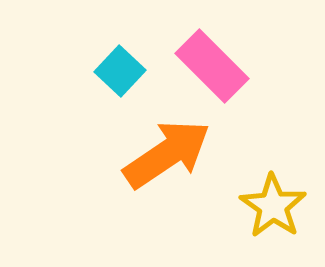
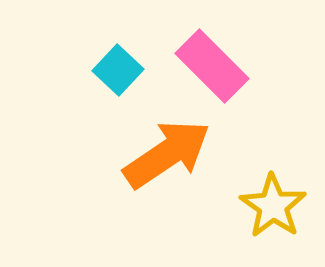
cyan square: moved 2 px left, 1 px up
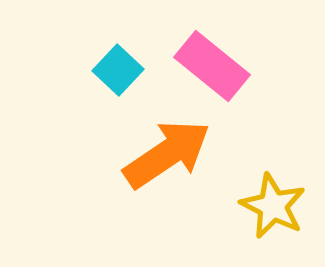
pink rectangle: rotated 6 degrees counterclockwise
yellow star: rotated 8 degrees counterclockwise
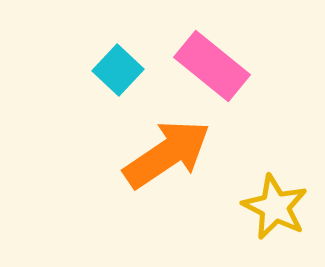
yellow star: moved 2 px right, 1 px down
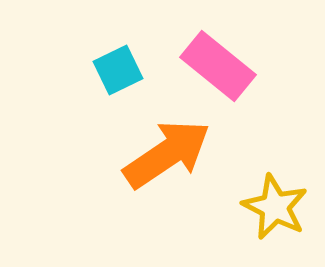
pink rectangle: moved 6 px right
cyan square: rotated 21 degrees clockwise
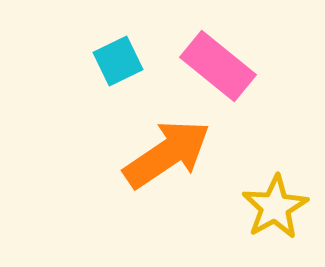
cyan square: moved 9 px up
yellow star: rotated 16 degrees clockwise
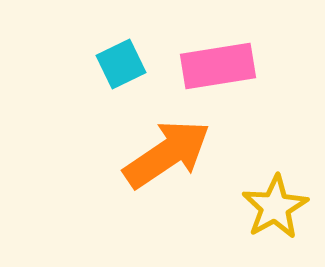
cyan square: moved 3 px right, 3 px down
pink rectangle: rotated 48 degrees counterclockwise
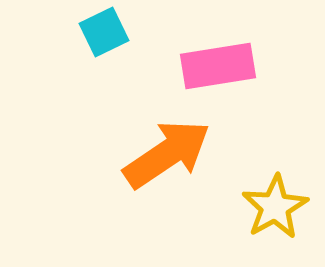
cyan square: moved 17 px left, 32 px up
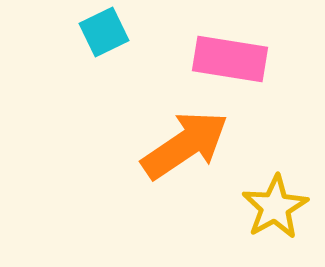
pink rectangle: moved 12 px right, 7 px up; rotated 18 degrees clockwise
orange arrow: moved 18 px right, 9 px up
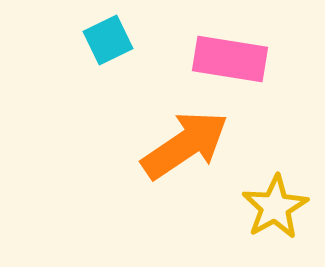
cyan square: moved 4 px right, 8 px down
